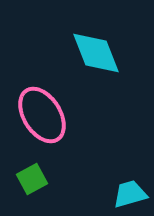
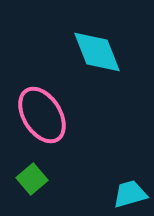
cyan diamond: moved 1 px right, 1 px up
green square: rotated 12 degrees counterclockwise
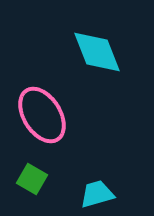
green square: rotated 20 degrees counterclockwise
cyan trapezoid: moved 33 px left
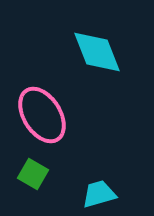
green square: moved 1 px right, 5 px up
cyan trapezoid: moved 2 px right
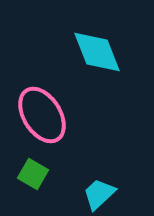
cyan trapezoid: rotated 27 degrees counterclockwise
